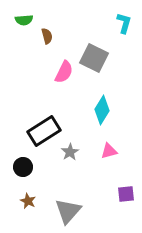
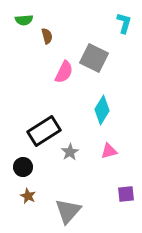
brown star: moved 5 px up
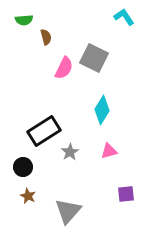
cyan L-shape: moved 6 px up; rotated 50 degrees counterclockwise
brown semicircle: moved 1 px left, 1 px down
pink semicircle: moved 4 px up
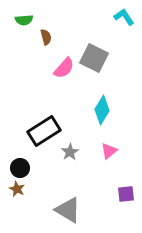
pink semicircle: rotated 15 degrees clockwise
pink triangle: rotated 24 degrees counterclockwise
black circle: moved 3 px left, 1 px down
brown star: moved 11 px left, 7 px up
gray triangle: moved 1 px up; rotated 40 degrees counterclockwise
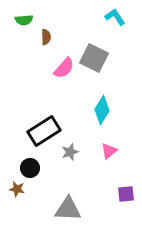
cyan L-shape: moved 9 px left
brown semicircle: rotated 14 degrees clockwise
gray star: rotated 12 degrees clockwise
black circle: moved 10 px right
brown star: rotated 14 degrees counterclockwise
gray triangle: moved 1 px up; rotated 28 degrees counterclockwise
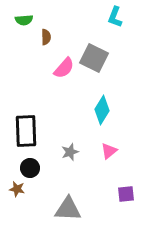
cyan L-shape: rotated 125 degrees counterclockwise
black rectangle: moved 18 px left; rotated 60 degrees counterclockwise
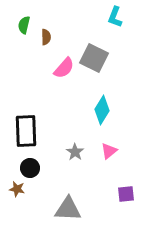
green semicircle: moved 5 px down; rotated 108 degrees clockwise
gray star: moved 5 px right; rotated 18 degrees counterclockwise
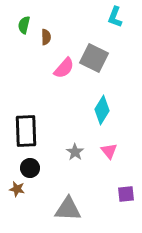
pink triangle: rotated 30 degrees counterclockwise
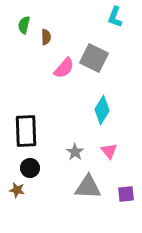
brown star: moved 1 px down
gray triangle: moved 20 px right, 22 px up
